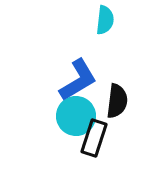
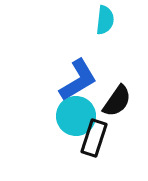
black semicircle: rotated 28 degrees clockwise
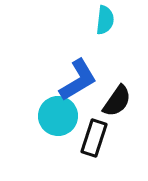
cyan circle: moved 18 px left
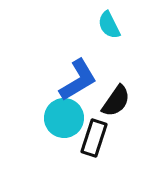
cyan semicircle: moved 4 px right, 5 px down; rotated 148 degrees clockwise
black semicircle: moved 1 px left
cyan circle: moved 6 px right, 2 px down
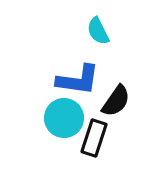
cyan semicircle: moved 11 px left, 6 px down
blue L-shape: rotated 39 degrees clockwise
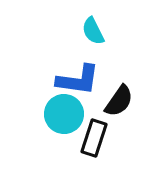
cyan semicircle: moved 5 px left
black semicircle: moved 3 px right
cyan circle: moved 4 px up
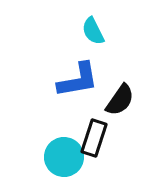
blue L-shape: rotated 18 degrees counterclockwise
black semicircle: moved 1 px right, 1 px up
cyan circle: moved 43 px down
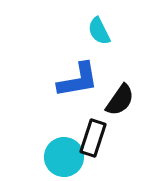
cyan semicircle: moved 6 px right
black rectangle: moved 1 px left
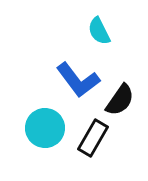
blue L-shape: rotated 63 degrees clockwise
black rectangle: rotated 12 degrees clockwise
cyan circle: moved 19 px left, 29 px up
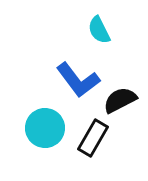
cyan semicircle: moved 1 px up
black semicircle: rotated 152 degrees counterclockwise
